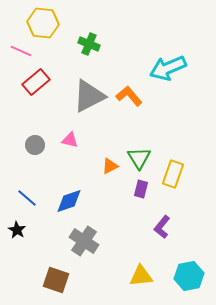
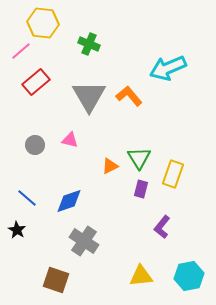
pink line: rotated 65 degrees counterclockwise
gray triangle: rotated 33 degrees counterclockwise
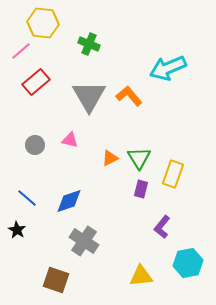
orange triangle: moved 8 px up
cyan hexagon: moved 1 px left, 13 px up
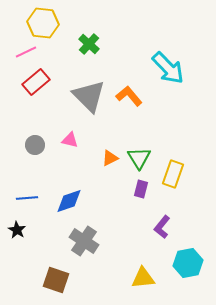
green cross: rotated 20 degrees clockwise
pink line: moved 5 px right, 1 px down; rotated 15 degrees clockwise
cyan arrow: rotated 111 degrees counterclockwise
gray triangle: rotated 15 degrees counterclockwise
blue line: rotated 45 degrees counterclockwise
yellow triangle: moved 2 px right, 2 px down
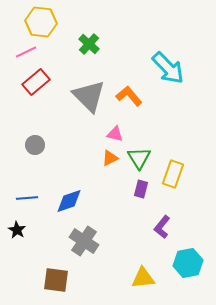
yellow hexagon: moved 2 px left, 1 px up
pink triangle: moved 45 px right, 6 px up
brown square: rotated 12 degrees counterclockwise
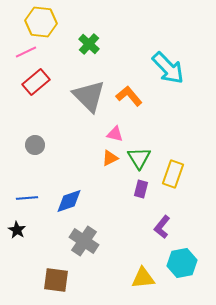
cyan hexagon: moved 6 px left
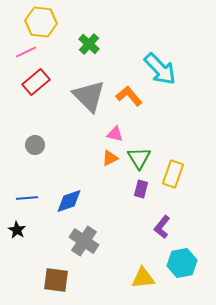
cyan arrow: moved 8 px left, 1 px down
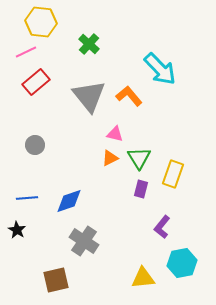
gray triangle: rotated 6 degrees clockwise
brown square: rotated 20 degrees counterclockwise
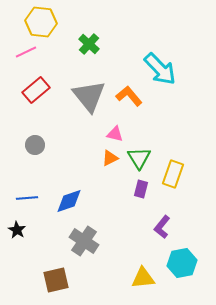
red rectangle: moved 8 px down
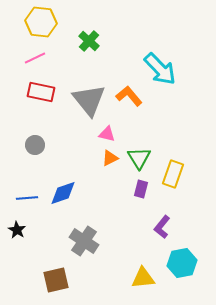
green cross: moved 3 px up
pink line: moved 9 px right, 6 px down
red rectangle: moved 5 px right, 2 px down; rotated 52 degrees clockwise
gray triangle: moved 4 px down
pink triangle: moved 8 px left
blue diamond: moved 6 px left, 8 px up
